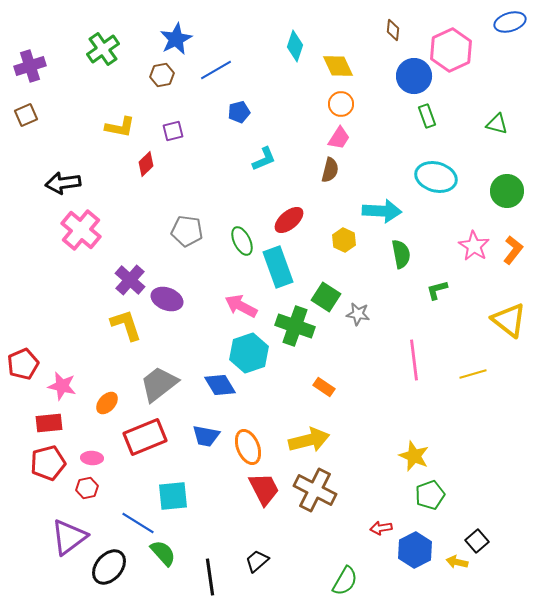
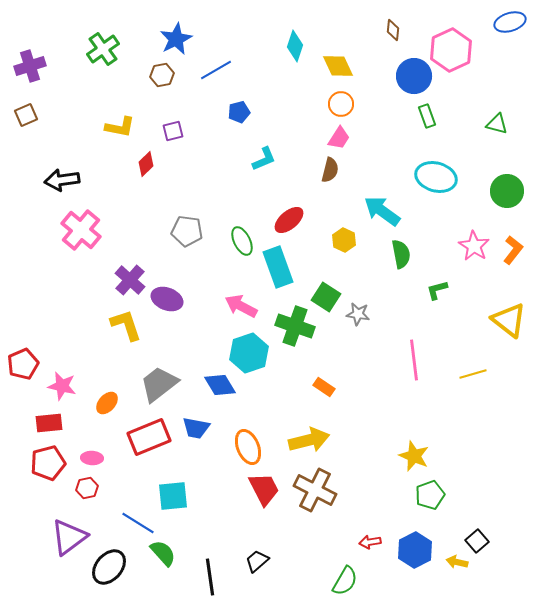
black arrow at (63, 183): moved 1 px left, 3 px up
cyan arrow at (382, 211): rotated 147 degrees counterclockwise
blue trapezoid at (206, 436): moved 10 px left, 8 px up
red rectangle at (145, 437): moved 4 px right
red arrow at (381, 528): moved 11 px left, 14 px down
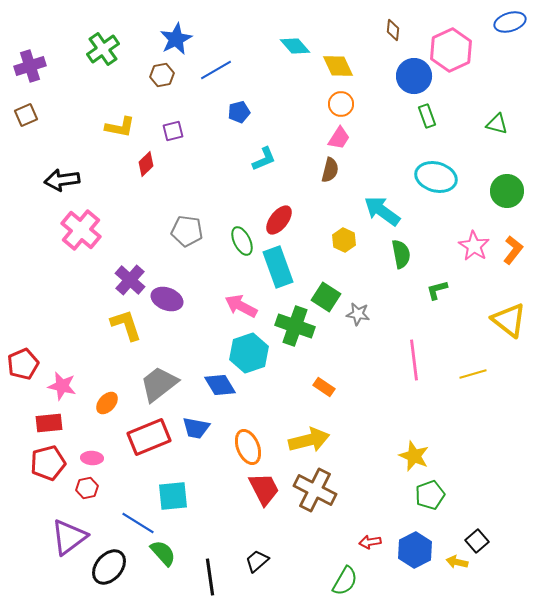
cyan diamond at (295, 46): rotated 60 degrees counterclockwise
red ellipse at (289, 220): moved 10 px left; rotated 12 degrees counterclockwise
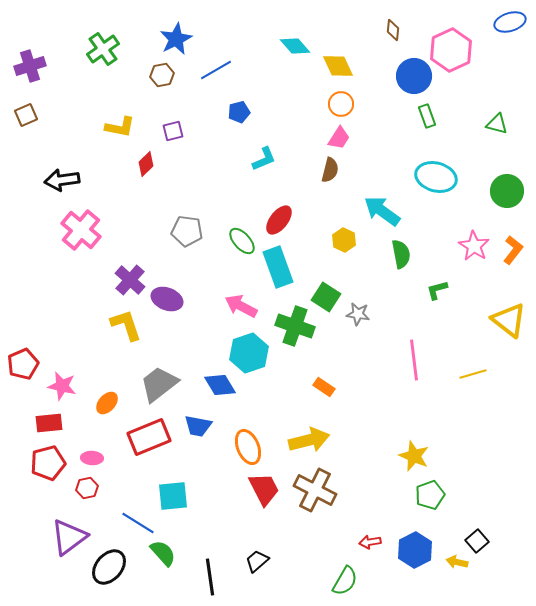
green ellipse at (242, 241): rotated 16 degrees counterclockwise
blue trapezoid at (196, 428): moved 2 px right, 2 px up
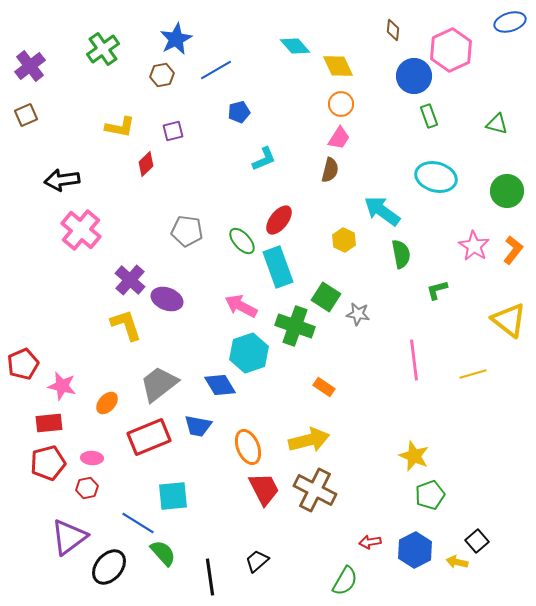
purple cross at (30, 66): rotated 20 degrees counterclockwise
green rectangle at (427, 116): moved 2 px right
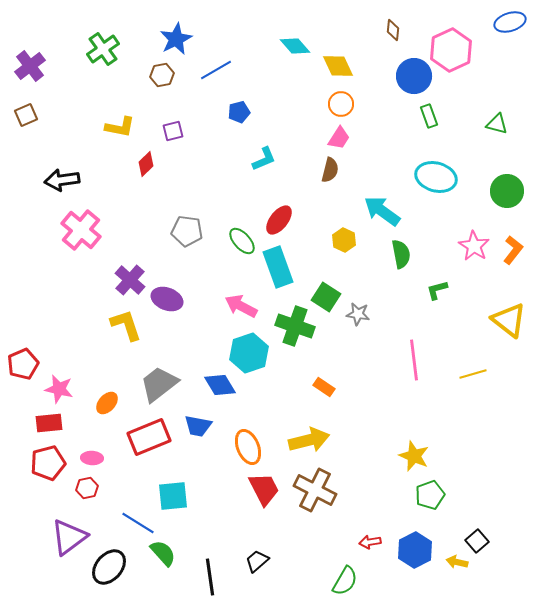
pink star at (62, 386): moved 3 px left, 3 px down
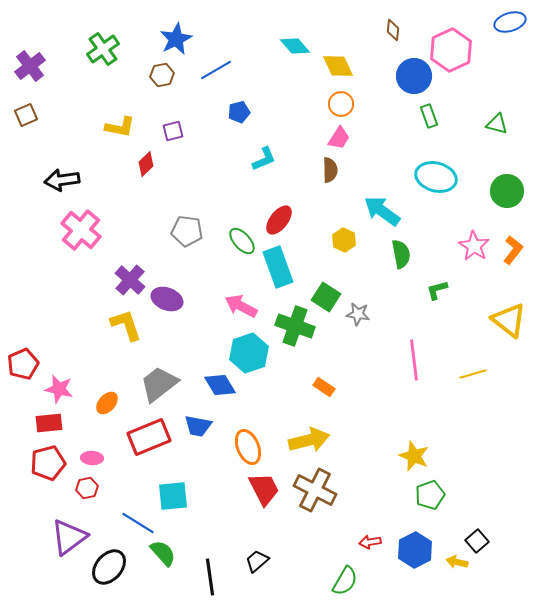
brown semicircle at (330, 170): rotated 15 degrees counterclockwise
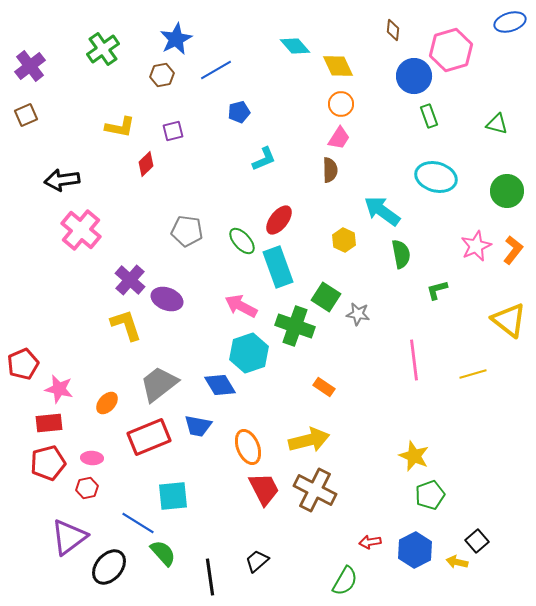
pink hexagon at (451, 50): rotated 9 degrees clockwise
pink star at (474, 246): moved 2 px right; rotated 16 degrees clockwise
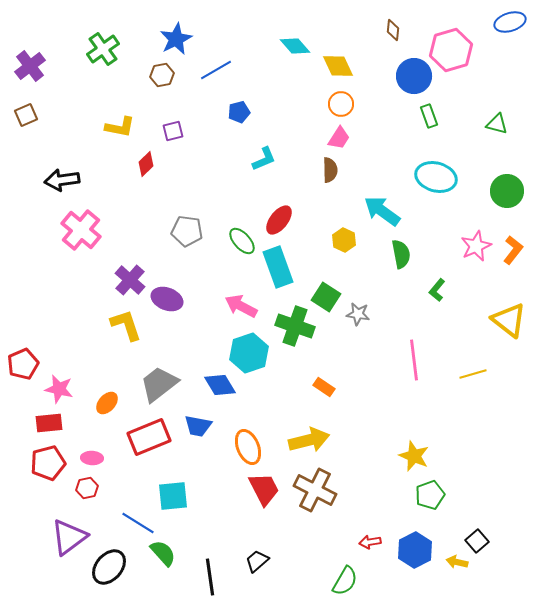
green L-shape at (437, 290): rotated 35 degrees counterclockwise
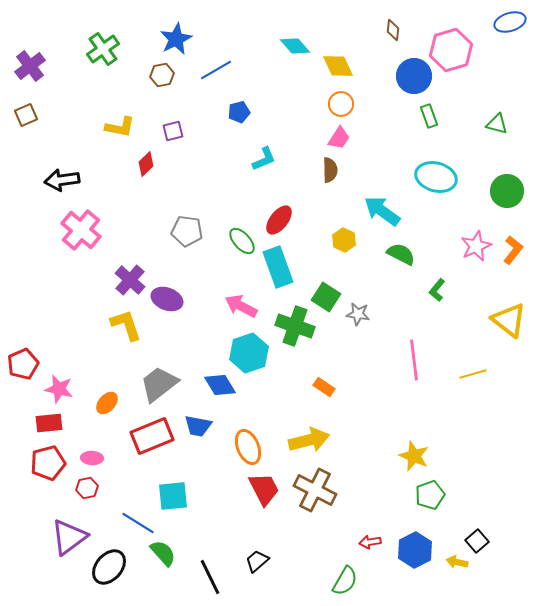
green semicircle at (401, 254): rotated 52 degrees counterclockwise
red rectangle at (149, 437): moved 3 px right, 1 px up
black line at (210, 577): rotated 18 degrees counterclockwise
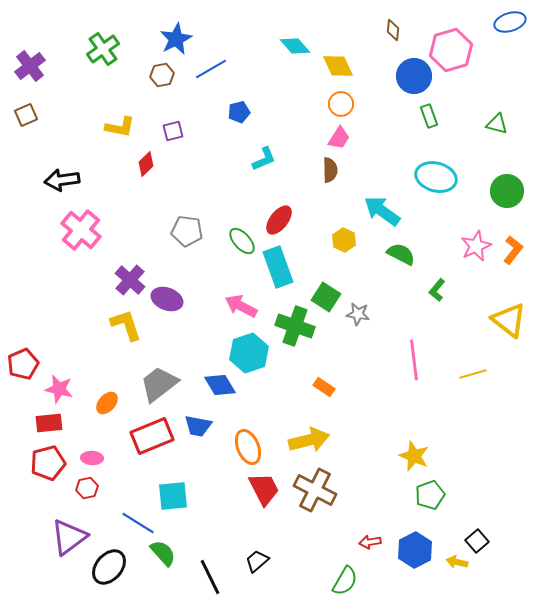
blue line at (216, 70): moved 5 px left, 1 px up
